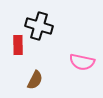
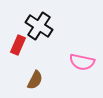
black cross: rotated 16 degrees clockwise
red rectangle: rotated 24 degrees clockwise
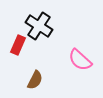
pink semicircle: moved 2 px left, 2 px up; rotated 30 degrees clockwise
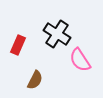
black cross: moved 18 px right, 8 px down
pink semicircle: rotated 15 degrees clockwise
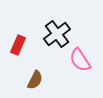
black cross: rotated 20 degrees clockwise
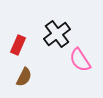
brown semicircle: moved 11 px left, 3 px up
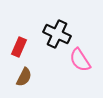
black cross: rotated 28 degrees counterclockwise
red rectangle: moved 1 px right, 2 px down
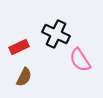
black cross: moved 1 px left
red rectangle: rotated 42 degrees clockwise
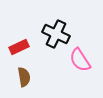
brown semicircle: rotated 36 degrees counterclockwise
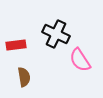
red rectangle: moved 3 px left, 2 px up; rotated 18 degrees clockwise
